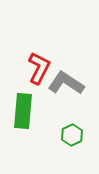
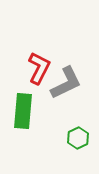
gray L-shape: rotated 120 degrees clockwise
green hexagon: moved 6 px right, 3 px down
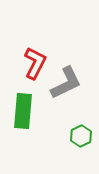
red L-shape: moved 4 px left, 5 px up
green hexagon: moved 3 px right, 2 px up
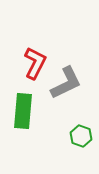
green hexagon: rotated 15 degrees counterclockwise
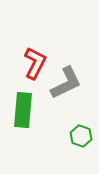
green rectangle: moved 1 px up
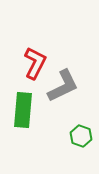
gray L-shape: moved 3 px left, 3 px down
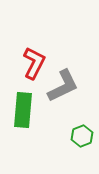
red L-shape: moved 1 px left
green hexagon: moved 1 px right; rotated 20 degrees clockwise
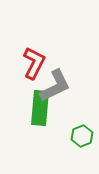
gray L-shape: moved 8 px left
green rectangle: moved 17 px right, 2 px up
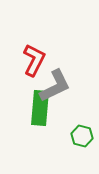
red L-shape: moved 3 px up
green hexagon: rotated 25 degrees counterclockwise
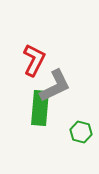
green hexagon: moved 1 px left, 4 px up
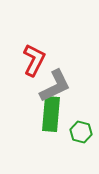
green rectangle: moved 11 px right, 6 px down
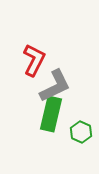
green rectangle: rotated 8 degrees clockwise
green hexagon: rotated 10 degrees clockwise
